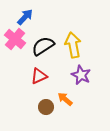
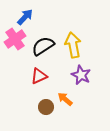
pink cross: rotated 15 degrees clockwise
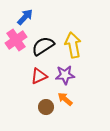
pink cross: moved 1 px right, 1 px down
purple star: moved 16 px left; rotated 30 degrees counterclockwise
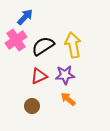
orange arrow: moved 3 px right
brown circle: moved 14 px left, 1 px up
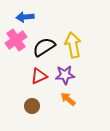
blue arrow: rotated 138 degrees counterclockwise
black semicircle: moved 1 px right, 1 px down
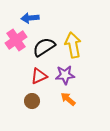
blue arrow: moved 5 px right, 1 px down
brown circle: moved 5 px up
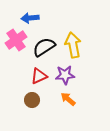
brown circle: moved 1 px up
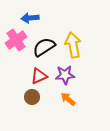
brown circle: moved 3 px up
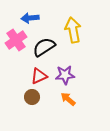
yellow arrow: moved 15 px up
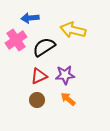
yellow arrow: rotated 65 degrees counterclockwise
brown circle: moved 5 px right, 3 px down
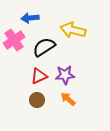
pink cross: moved 2 px left
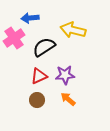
pink cross: moved 2 px up
